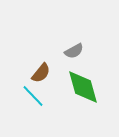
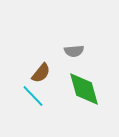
gray semicircle: rotated 24 degrees clockwise
green diamond: moved 1 px right, 2 px down
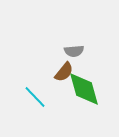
brown semicircle: moved 23 px right, 1 px up
cyan line: moved 2 px right, 1 px down
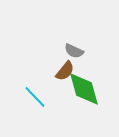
gray semicircle: rotated 30 degrees clockwise
brown semicircle: moved 1 px right, 1 px up
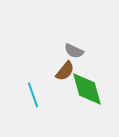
green diamond: moved 3 px right
cyan line: moved 2 px left, 2 px up; rotated 25 degrees clockwise
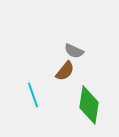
green diamond: moved 2 px right, 16 px down; rotated 24 degrees clockwise
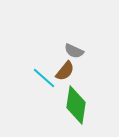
cyan line: moved 11 px right, 17 px up; rotated 30 degrees counterclockwise
green diamond: moved 13 px left
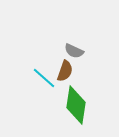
brown semicircle: rotated 20 degrees counterclockwise
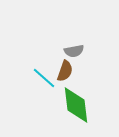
gray semicircle: rotated 36 degrees counterclockwise
green diamond: rotated 15 degrees counterclockwise
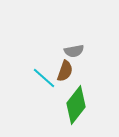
green diamond: rotated 45 degrees clockwise
